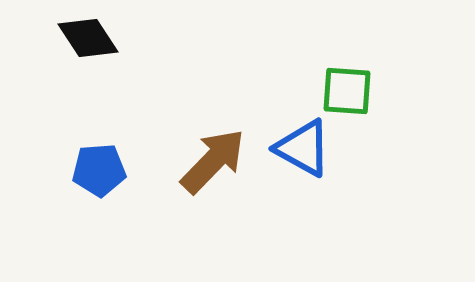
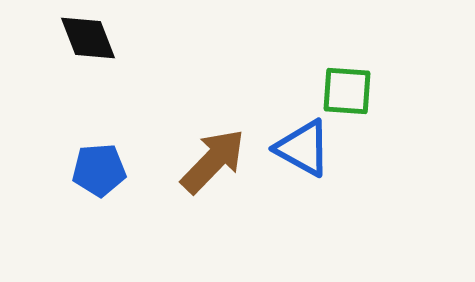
black diamond: rotated 12 degrees clockwise
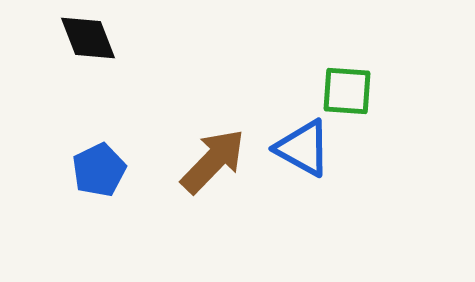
blue pentagon: rotated 22 degrees counterclockwise
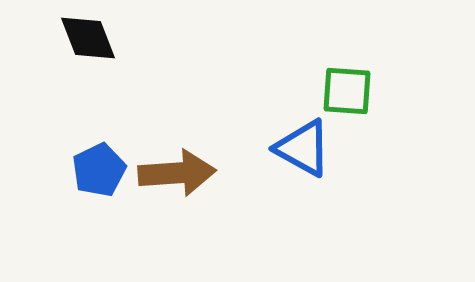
brown arrow: moved 36 px left, 12 px down; rotated 42 degrees clockwise
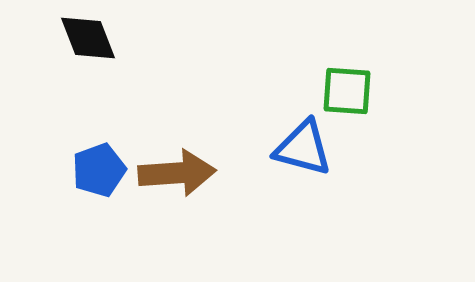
blue triangle: rotated 14 degrees counterclockwise
blue pentagon: rotated 6 degrees clockwise
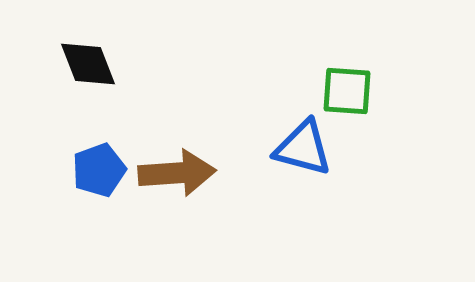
black diamond: moved 26 px down
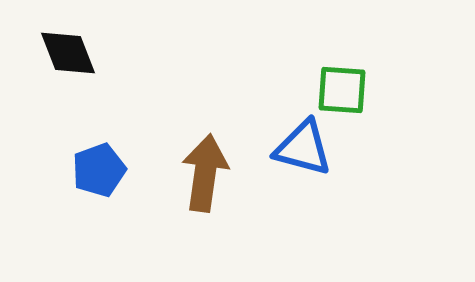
black diamond: moved 20 px left, 11 px up
green square: moved 5 px left, 1 px up
brown arrow: moved 28 px right; rotated 78 degrees counterclockwise
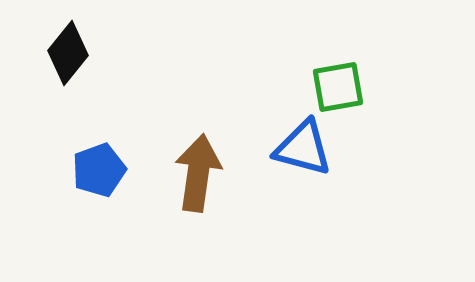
black diamond: rotated 60 degrees clockwise
green square: moved 4 px left, 3 px up; rotated 14 degrees counterclockwise
brown arrow: moved 7 px left
